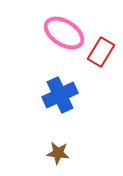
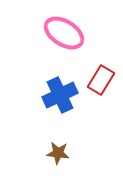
red rectangle: moved 28 px down
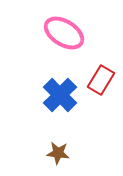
blue cross: rotated 20 degrees counterclockwise
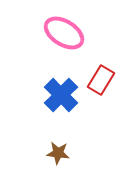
blue cross: moved 1 px right
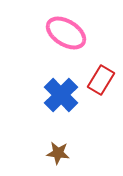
pink ellipse: moved 2 px right
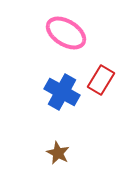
blue cross: moved 1 px right, 3 px up; rotated 16 degrees counterclockwise
brown star: rotated 20 degrees clockwise
